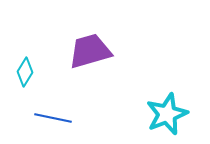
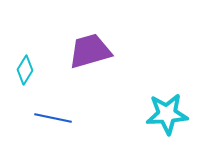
cyan diamond: moved 2 px up
cyan star: rotated 18 degrees clockwise
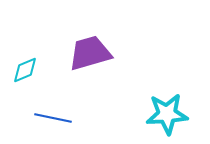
purple trapezoid: moved 2 px down
cyan diamond: rotated 36 degrees clockwise
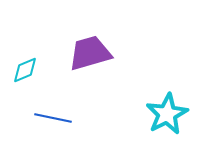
cyan star: rotated 24 degrees counterclockwise
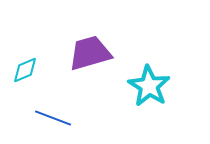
cyan star: moved 18 px left, 28 px up; rotated 12 degrees counterclockwise
blue line: rotated 9 degrees clockwise
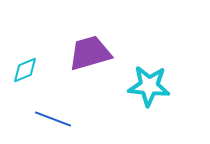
cyan star: rotated 27 degrees counterclockwise
blue line: moved 1 px down
